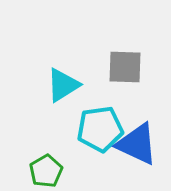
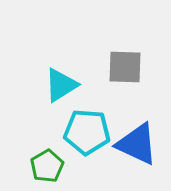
cyan triangle: moved 2 px left
cyan pentagon: moved 13 px left, 3 px down; rotated 12 degrees clockwise
green pentagon: moved 1 px right, 5 px up
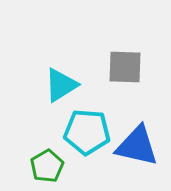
blue triangle: moved 2 px down; rotated 12 degrees counterclockwise
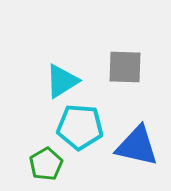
cyan triangle: moved 1 px right, 4 px up
cyan pentagon: moved 7 px left, 5 px up
green pentagon: moved 1 px left, 2 px up
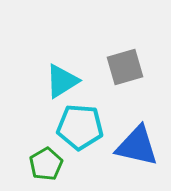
gray square: rotated 18 degrees counterclockwise
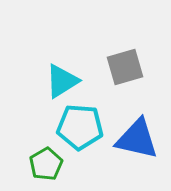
blue triangle: moved 7 px up
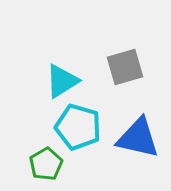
cyan pentagon: moved 2 px left; rotated 12 degrees clockwise
blue triangle: moved 1 px right, 1 px up
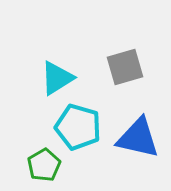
cyan triangle: moved 5 px left, 3 px up
green pentagon: moved 2 px left, 1 px down
